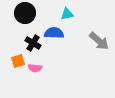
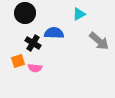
cyan triangle: moved 12 px right; rotated 16 degrees counterclockwise
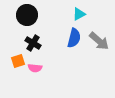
black circle: moved 2 px right, 2 px down
blue semicircle: moved 20 px right, 5 px down; rotated 102 degrees clockwise
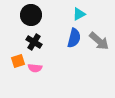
black circle: moved 4 px right
black cross: moved 1 px right, 1 px up
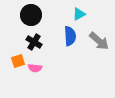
blue semicircle: moved 4 px left, 2 px up; rotated 18 degrees counterclockwise
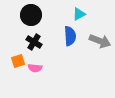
gray arrow: moved 1 px right; rotated 20 degrees counterclockwise
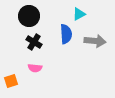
black circle: moved 2 px left, 1 px down
blue semicircle: moved 4 px left, 2 px up
gray arrow: moved 5 px left; rotated 15 degrees counterclockwise
orange square: moved 7 px left, 20 px down
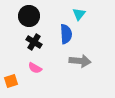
cyan triangle: rotated 24 degrees counterclockwise
gray arrow: moved 15 px left, 20 px down
pink semicircle: rotated 24 degrees clockwise
